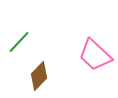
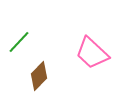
pink trapezoid: moved 3 px left, 2 px up
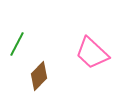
green line: moved 2 px left, 2 px down; rotated 15 degrees counterclockwise
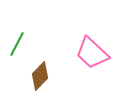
brown diamond: moved 1 px right
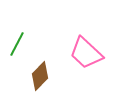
pink trapezoid: moved 6 px left
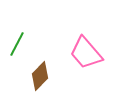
pink trapezoid: rotated 6 degrees clockwise
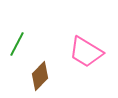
pink trapezoid: moved 1 px up; rotated 18 degrees counterclockwise
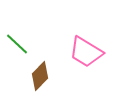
green line: rotated 75 degrees counterclockwise
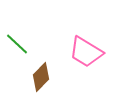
brown diamond: moved 1 px right, 1 px down
